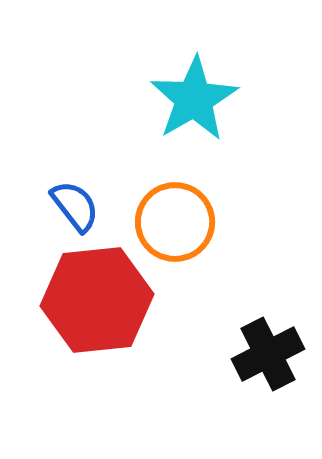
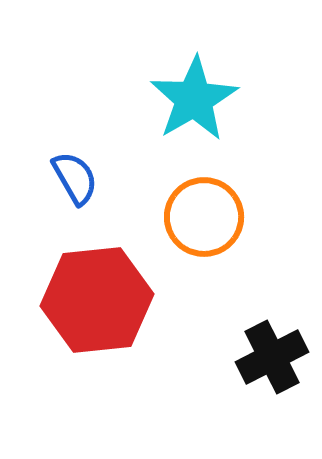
blue semicircle: moved 28 px up; rotated 8 degrees clockwise
orange circle: moved 29 px right, 5 px up
black cross: moved 4 px right, 3 px down
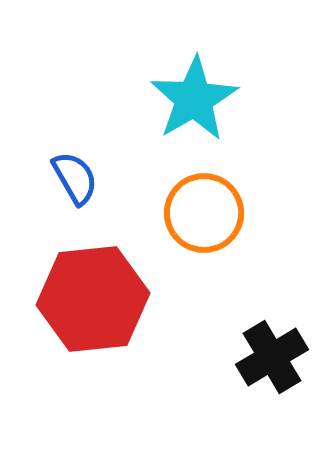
orange circle: moved 4 px up
red hexagon: moved 4 px left, 1 px up
black cross: rotated 4 degrees counterclockwise
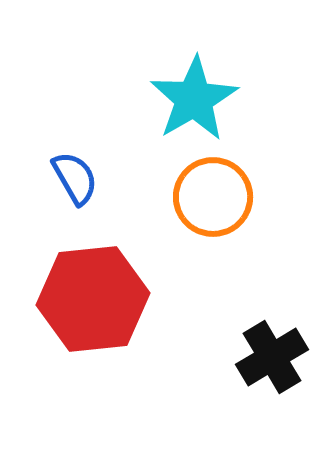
orange circle: moved 9 px right, 16 px up
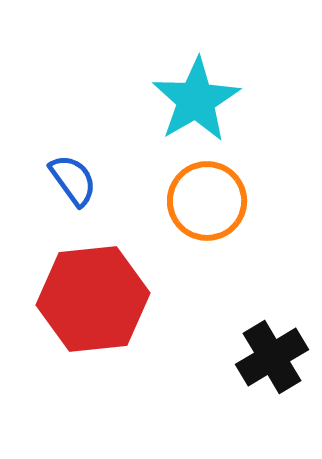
cyan star: moved 2 px right, 1 px down
blue semicircle: moved 2 px left, 2 px down; rotated 6 degrees counterclockwise
orange circle: moved 6 px left, 4 px down
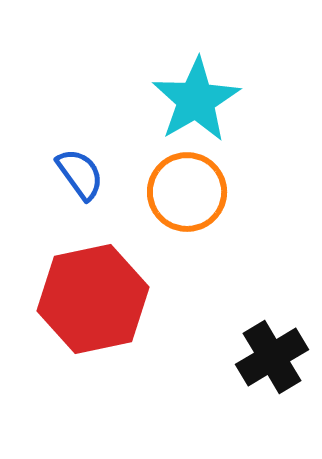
blue semicircle: moved 7 px right, 6 px up
orange circle: moved 20 px left, 9 px up
red hexagon: rotated 6 degrees counterclockwise
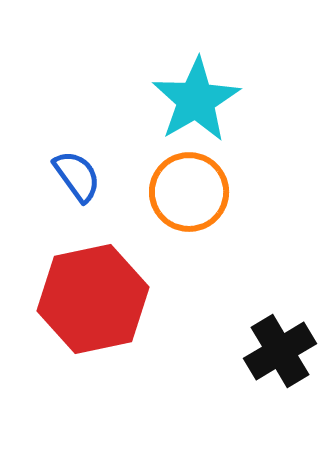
blue semicircle: moved 3 px left, 2 px down
orange circle: moved 2 px right
black cross: moved 8 px right, 6 px up
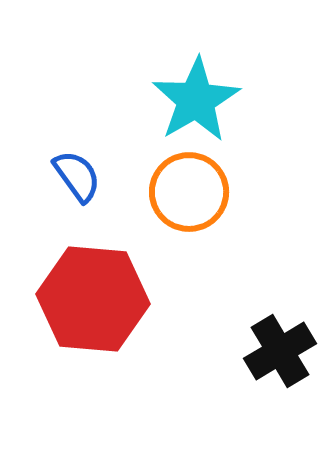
red hexagon: rotated 17 degrees clockwise
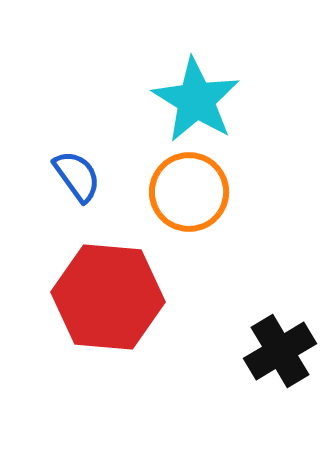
cyan star: rotated 10 degrees counterclockwise
red hexagon: moved 15 px right, 2 px up
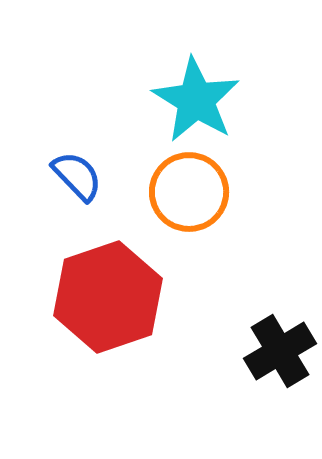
blue semicircle: rotated 8 degrees counterclockwise
red hexagon: rotated 24 degrees counterclockwise
